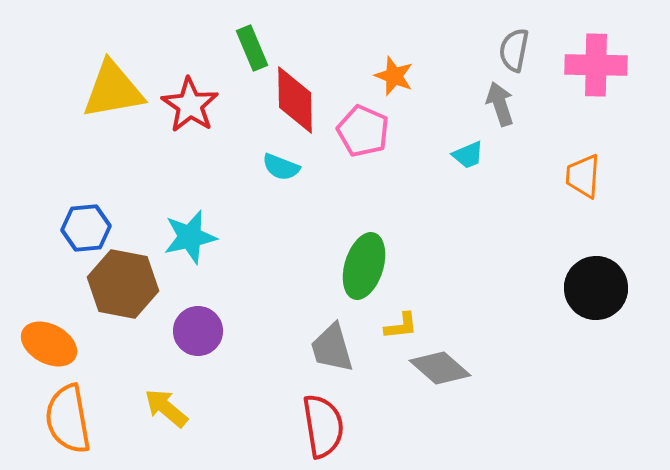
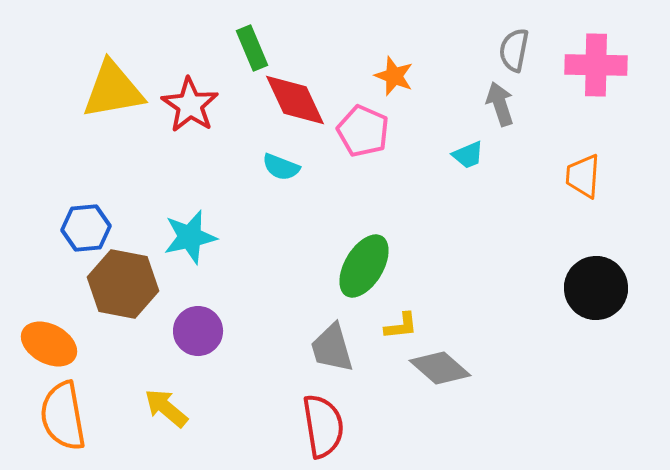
red diamond: rotated 24 degrees counterclockwise
green ellipse: rotated 14 degrees clockwise
orange semicircle: moved 5 px left, 3 px up
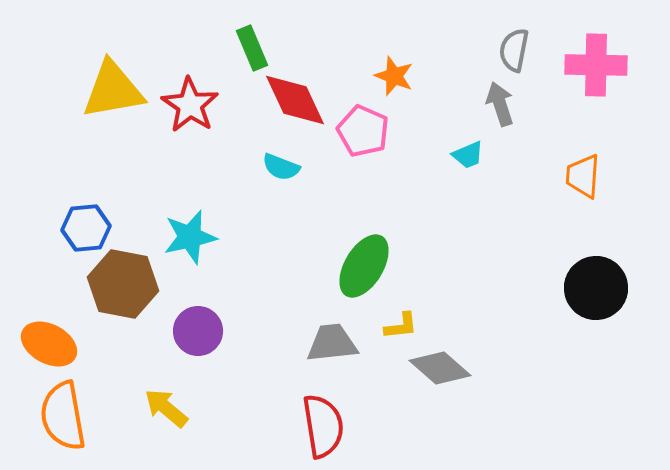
gray trapezoid: moved 5 px up; rotated 100 degrees clockwise
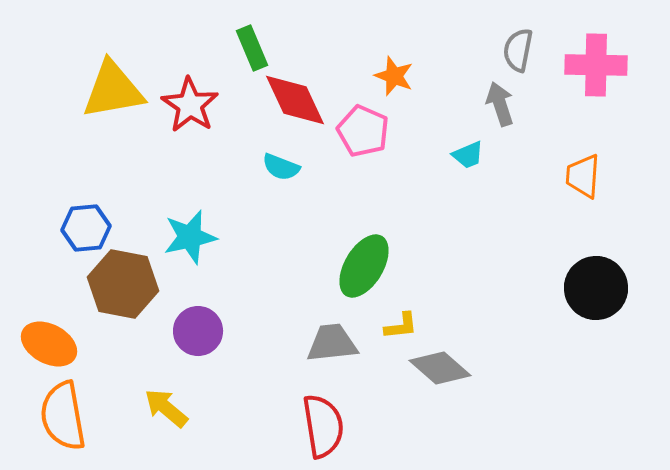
gray semicircle: moved 4 px right
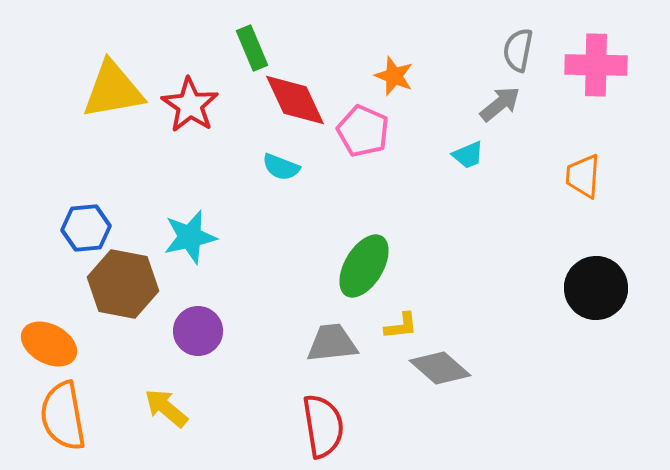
gray arrow: rotated 69 degrees clockwise
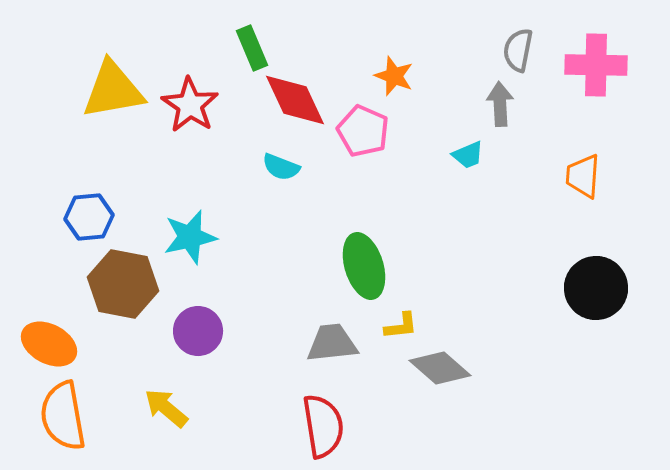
gray arrow: rotated 54 degrees counterclockwise
blue hexagon: moved 3 px right, 11 px up
green ellipse: rotated 48 degrees counterclockwise
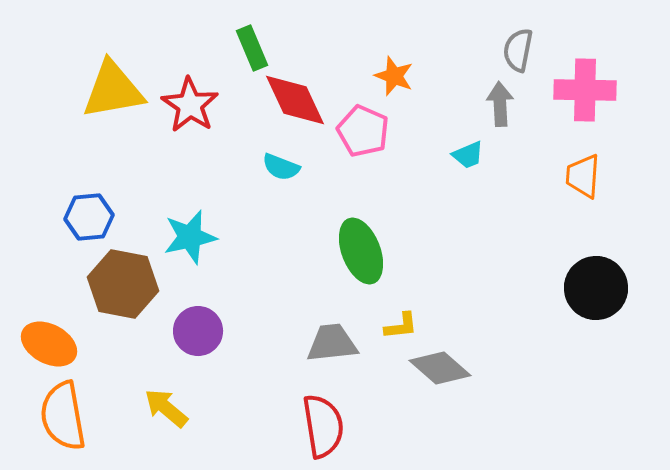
pink cross: moved 11 px left, 25 px down
green ellipse: moved 3 px left, 15 px up; rotated 4 degrees counterclockwise
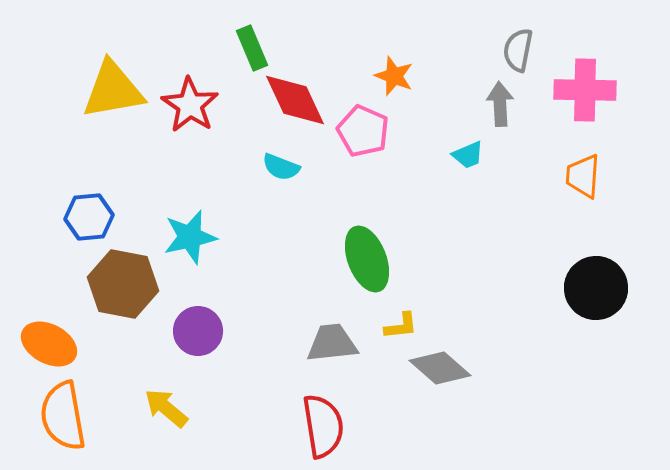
green ellipse: moved 6 px right, 8 px down
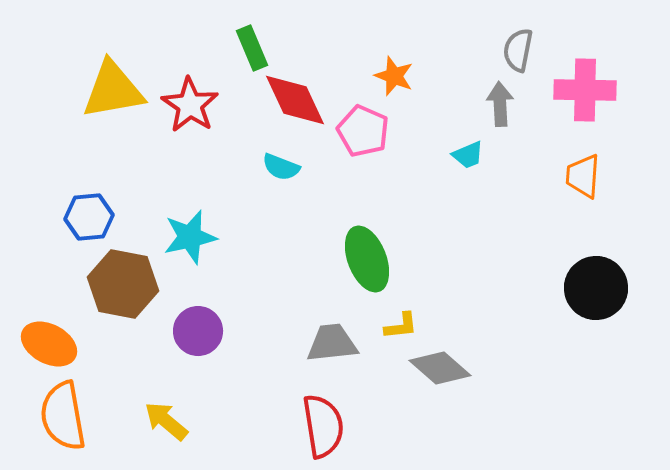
yellow arrow: moved 13 px down
